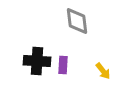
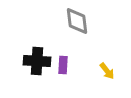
yellow arrow: moved 4 px right
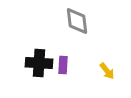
black cross: moved 2 px right, 2 px down
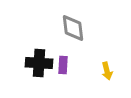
gray diamond: moved 4 px left, 7 px down
yellow arrow: rotated 24 degrees clockwise
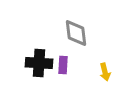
gray diamond: moved 3 px right, 5 px down
yellow arrow: moved 2 px left, 1 px down
